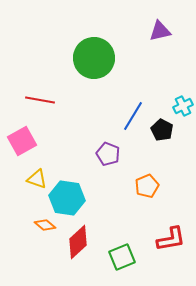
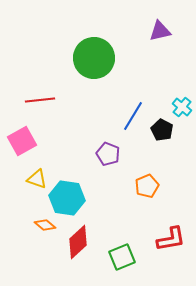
red line: rotated 16 degrees counterclockwise
cyan cross: moved 1 px left, 1 px down; rotated 24 degrees counterclockwise
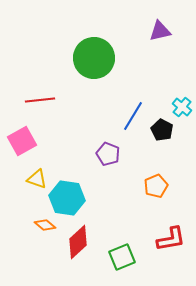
orange pentagon: moved 9 px right
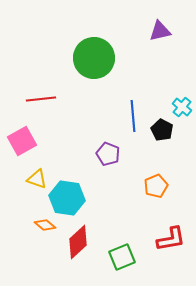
red line: moved 1 px right, 1 px up
blue line: rotated 36 degrees counterclockwise
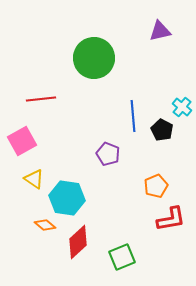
yellow triangle: moved 3 px left; rotated 15 degrees clockwise
red L-shape: moved 20 px up
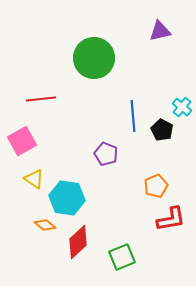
purple pentagon: moved 2 px left
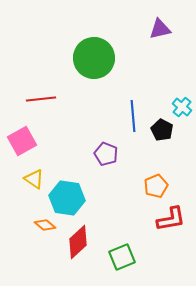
purple triangle: moved 2 px up
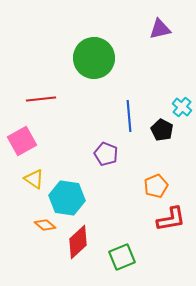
blue line: moved 4 px left
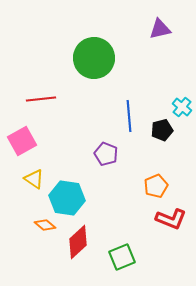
black pentagon: rotated 30 degrees clockwise
red L-shape: rotated 32 degrees clockwise
